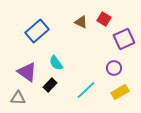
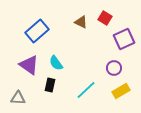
red square: moved 1 px right, 1 px up
purple triangle: moved 2 px right, 7 px up
black rectangle: rotated 32 degrees counterclockwise
yellow rectangle: moved 1 px right, 1 px up
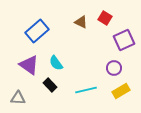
purple square: moved 1 px down
black rectangle: rotated 56 degrees counterclockwise
cyan line: rotated 30 degrees clockwise
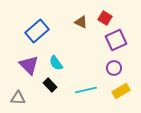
purple square: moved 8 px left
purple triangle: rotated 10 degrees clockwise
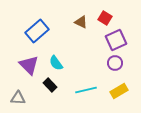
purple circle: moved 1 px right, 5 px up
yellow rectangle: moved 2 px left
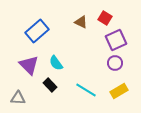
cyan line: rotated 45 degrees clockwise
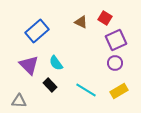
gray triangle: moved 1 px right, 3 px down
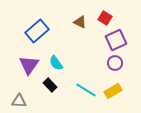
brown triangle: moved 1 px left
purple triangle: rotated 20 degrees clockwise
yellow rectangle: moved 6 px left
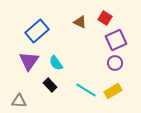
purple triangle: moved 4 px up
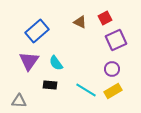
red square: rotated 32 degrees clockwise
purple circle: moved 3 px left, 6 px down
black rectangle: rotated 40 degrees counterclockwise
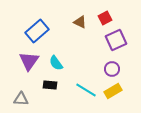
gray triangle: moved 2 px right, 2 px up
